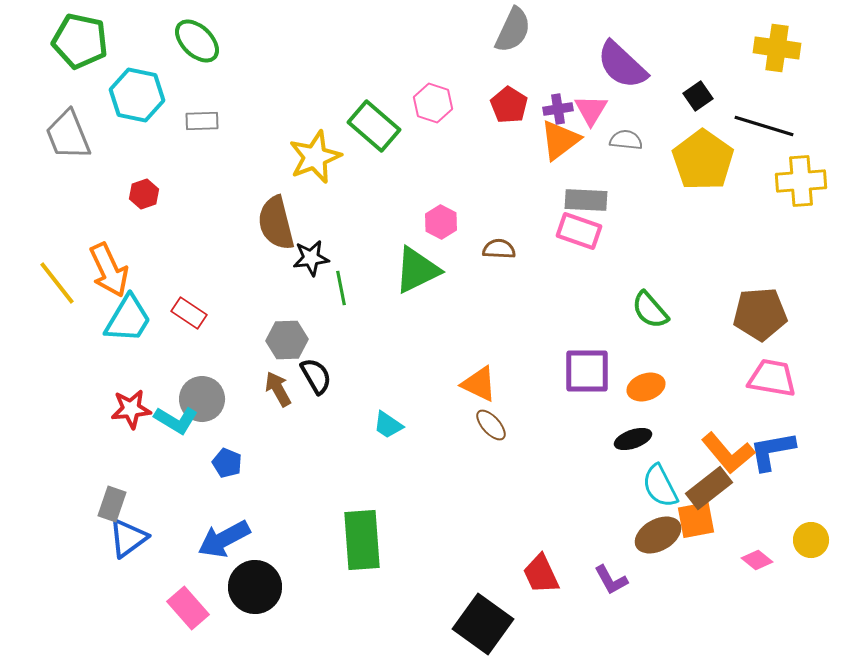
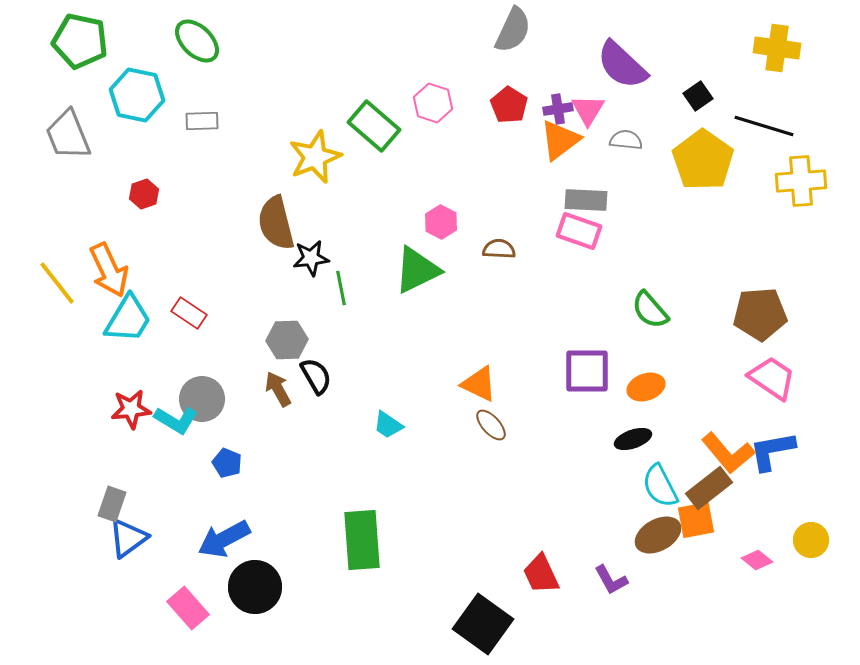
pink triangle at (591, 110): moved 3 px left
pink trapezoid at (772, 378): rotated 24 degrees clockwise
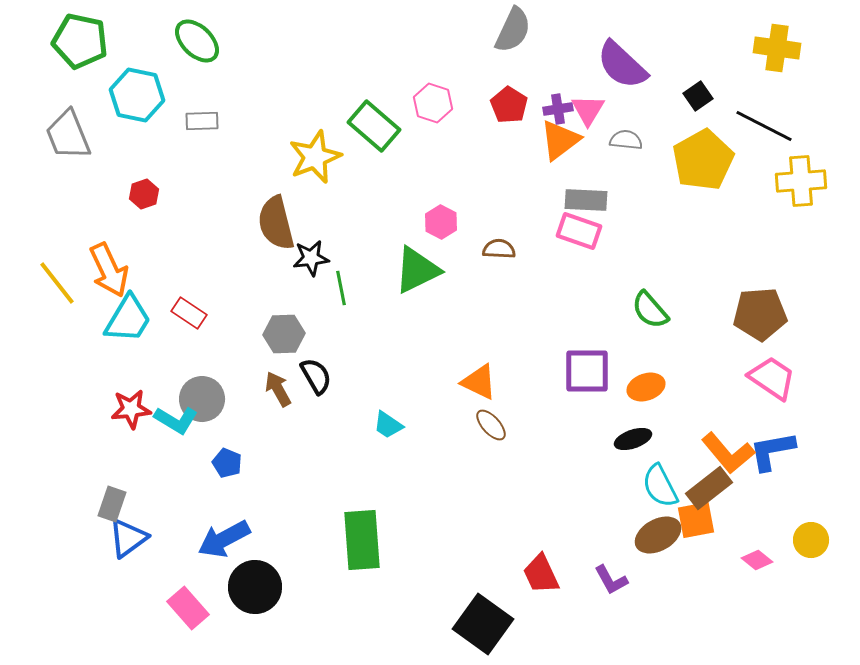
black line at (764, 126): rotated 10 degrees clockwise
yellow pentagon at (703, 160): rotated 8 degrees clockwise
gray hexagon at (287, 340): moved 3 px left, 6 px up
orange triangle at (479, 384): moved 2 px up
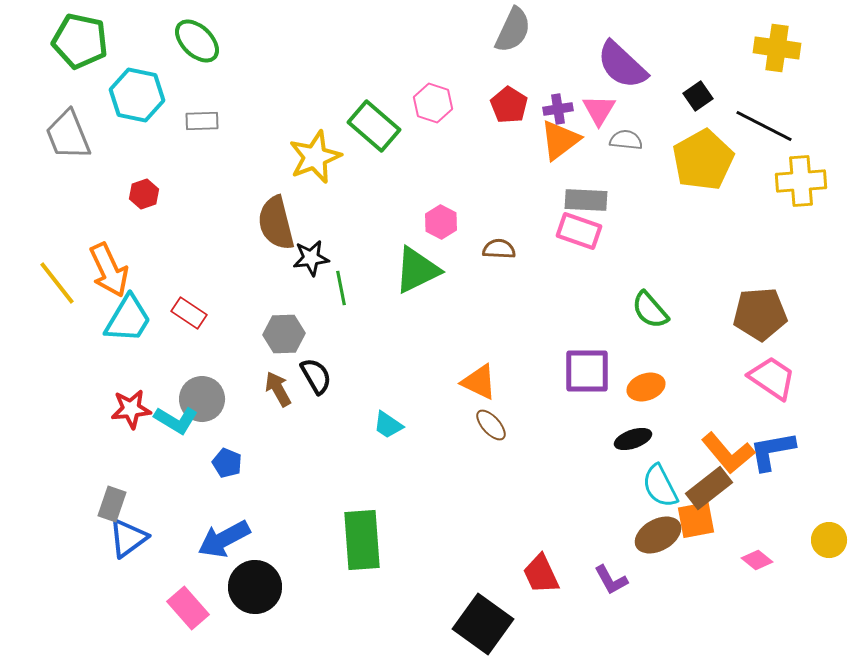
pink triangle at (588, 110): moved 11 px right
yellow circle at (811, 540): moved 18 px right
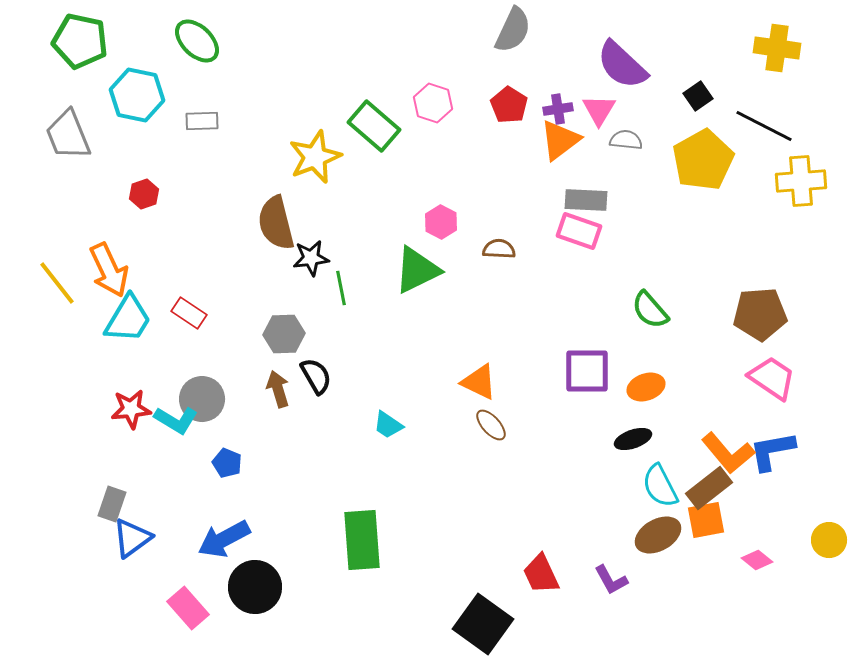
brown arrow at (278, 389): rotated 12 degrees clockwise
orange square at (696, 520): moved 10 px right
blue triangle at (128, 538): moved 4 px right
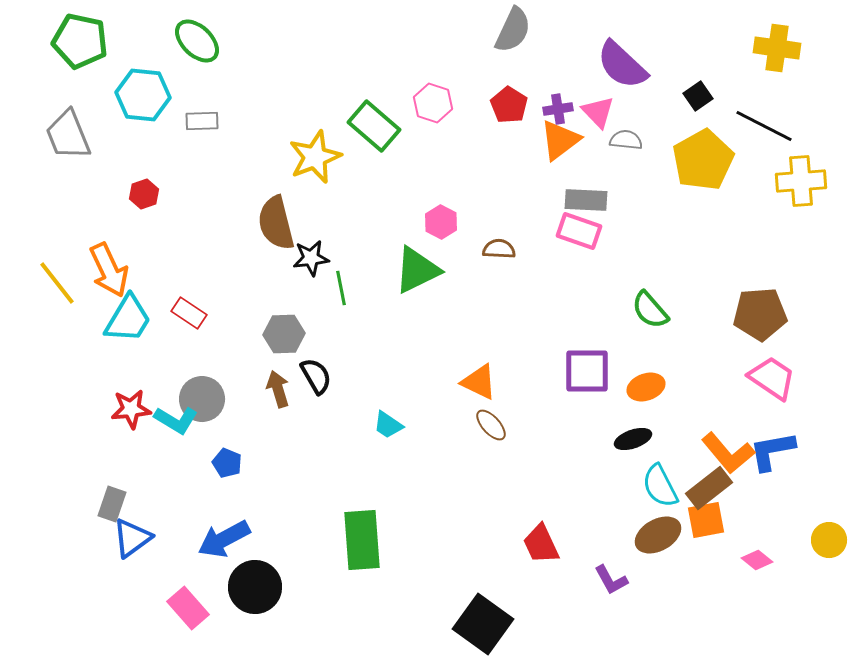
cyan hexagon at (137, 95): moved 6 px right; rotated 6 degrees counterclockwise
pink triangle at (599, 110): moved 1 px left, 2 px down; rotated 15 degrees counterclockwise
red trapezoid at (541, 574): moved 30 px up
